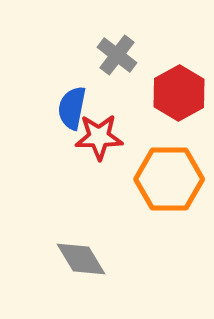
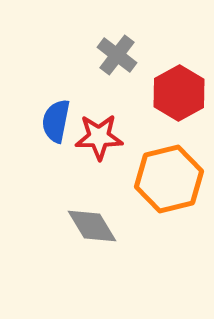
blue semicircle: moved 16 px left, 13 px down
orange hexagon: rotated 14 degrees counterclockwise
gray diamond: moved 11 px right, 33 px up
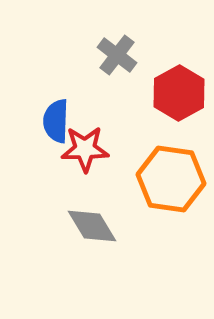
blue semicircle: rotated 9 degrees counterclockwise
red star: moved 14 px left, 12 px down
orange hexagon: moved 2 px right; rotated 22 degrees clockwise
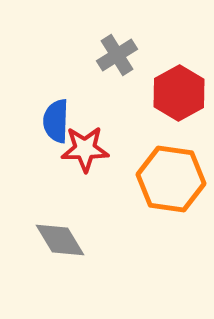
gray cross: rotated 21 degrees clockwise
gray diamond: moved 32 px left, 14 px down
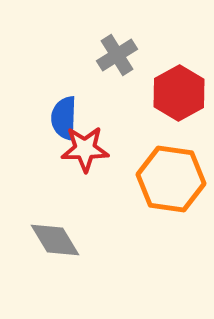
blue semicircle: moved 8 px right, 3 px up
gray diamond: moved 5 px left
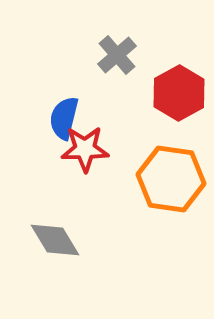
gray cross: rotated 9 degrees counterclockwise
blue semicircle: rotated 12 degrees clockwise
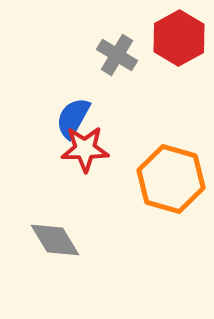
gray cross: rotated 18 degrees counterclockwise
red hexagon: moved 55 px up
blue semicircle: moved 9 px right; rotated 15 degrees clockwise
orange hexagon: rotated 8 degrees clockwise
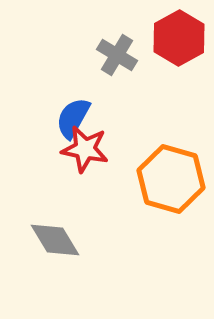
red star: rotated 12 degrees clockwise
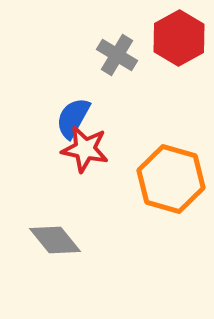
gray diamond: rotated 8 degrees counterclockwise
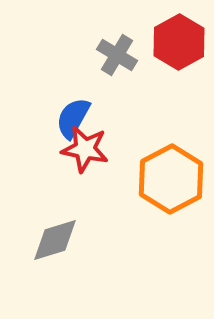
red hexagon: moved 4 px down
orange hexagon: rotated 16 degrees clockwise
gray diamond: rotated 68 degrees counterclockwise
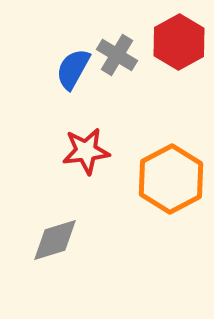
blue semicircle: moved 49 px up
red star: moved 1 px right, 2 px down; rotated 18 degrees counterclockwise
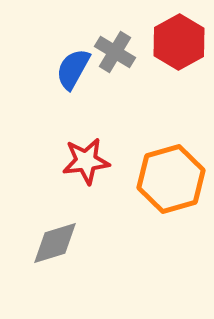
gray cross: moved 2 px left, 3 px up
red star: moved 10 px down
orange hexagon: rotated 12 degrees clockwise
gray diamond: moved 3 px down
